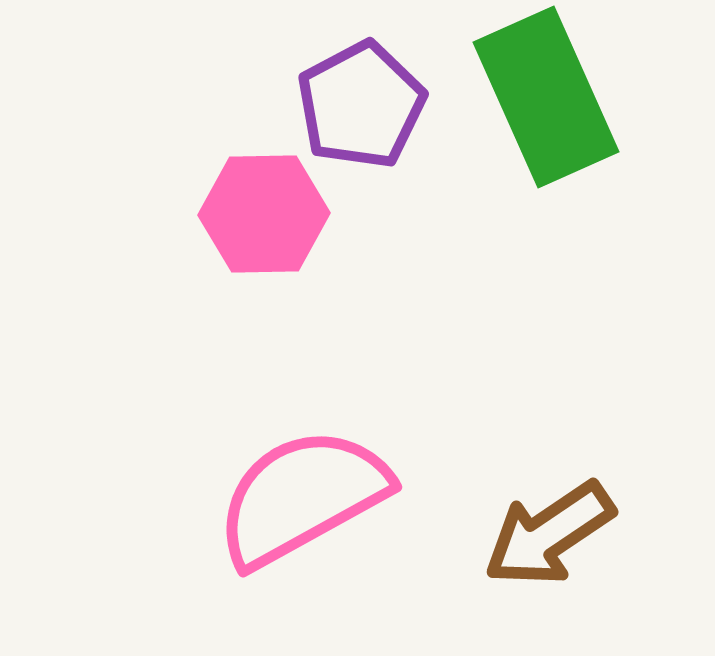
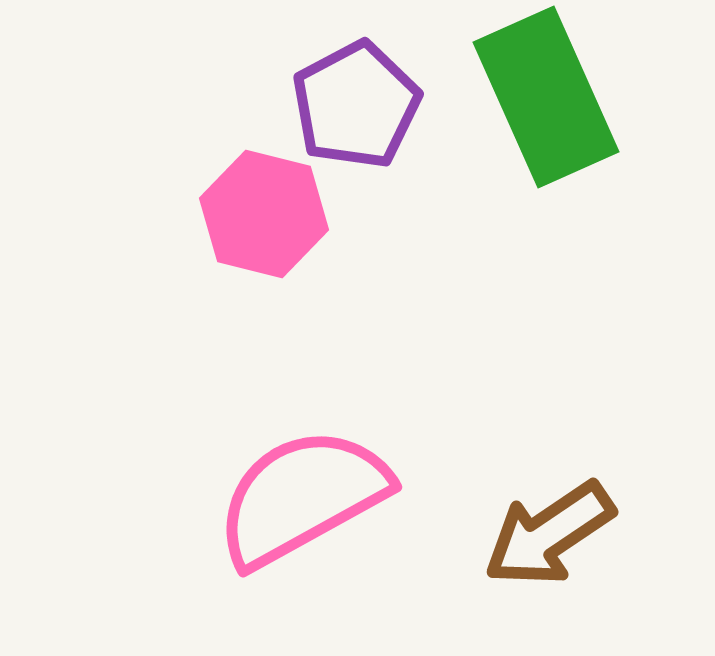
purple pentagon: moved 5 px left
pink hexagon: rotated 15 degrees clockwise
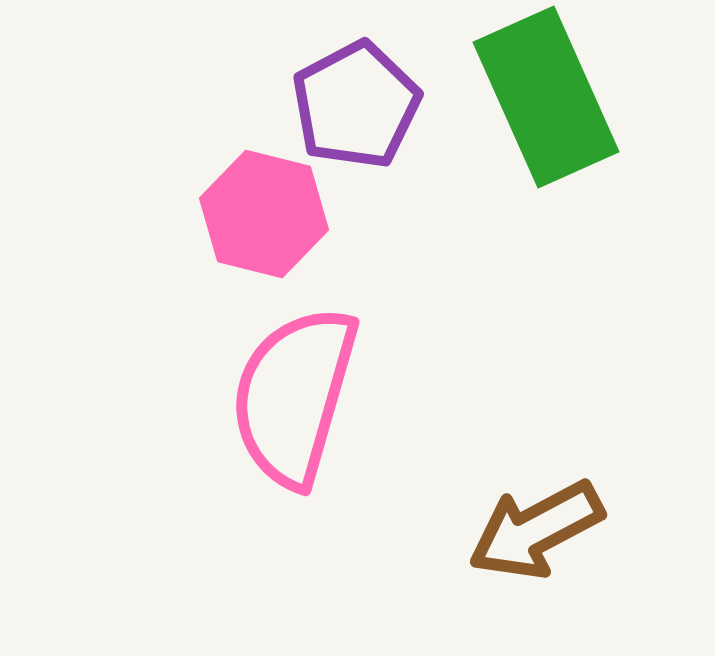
pink semicircle: moved 8 px left, 101 px up; rotated 45 degrees counterclockwise
brown arrow: moved 13 px left, 4 px up; rotated 6 degrees clockwise
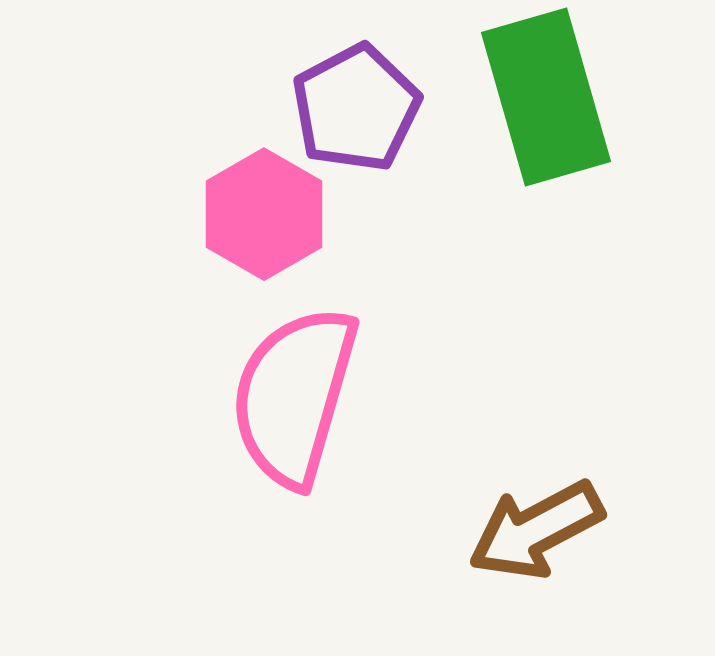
green rectangle: rotated 8 degrees clockwise
purple pentagon: moved 3 px down
pink hexagon: rotated 16 degrees clockwise
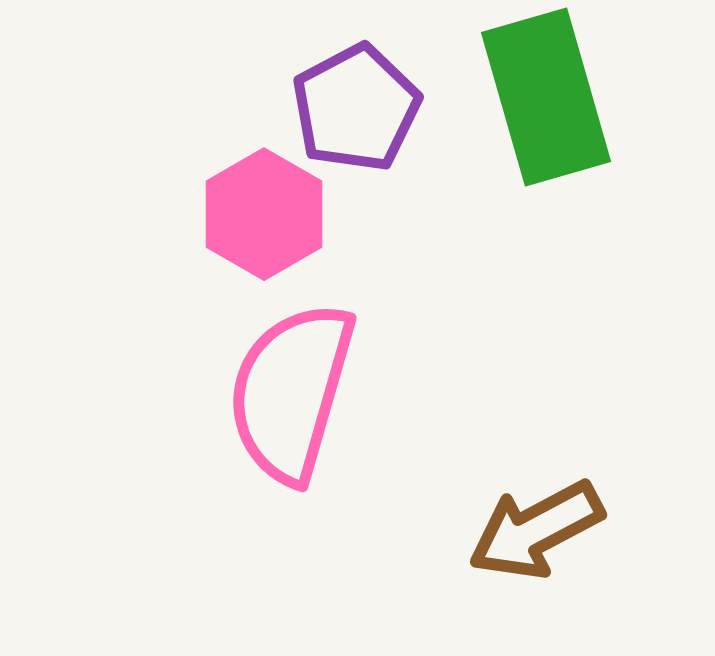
pink semicircle: moved 3 px left, 4 px up
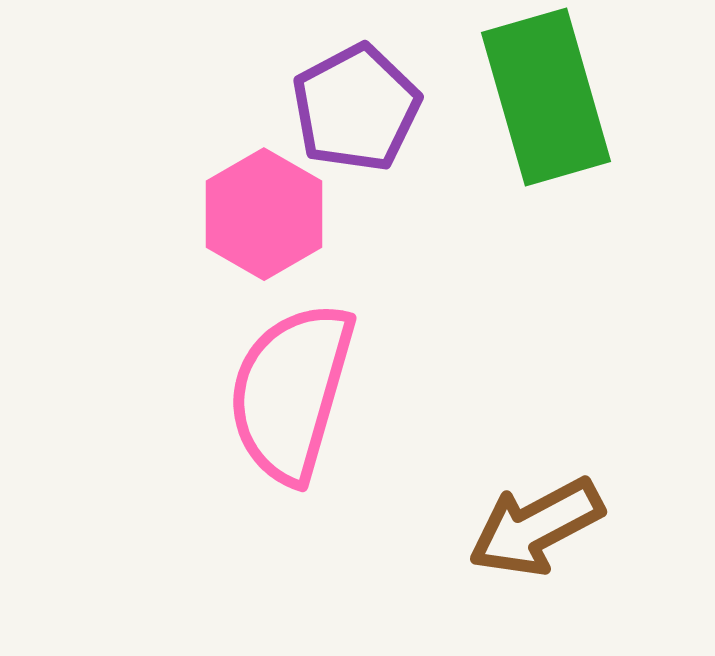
brown arrow: moved 3 px up
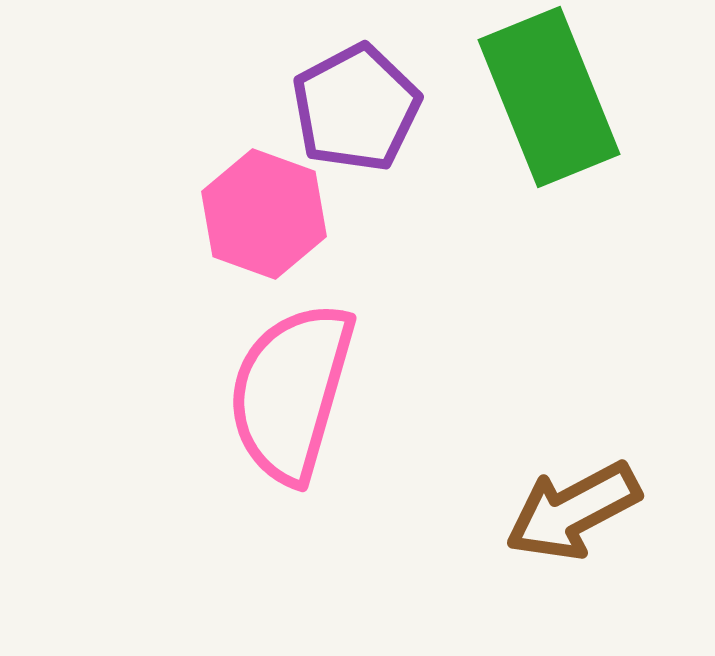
green rectangle: moved 3 px right; rotated 6 degrees counterclockwise
pink hexagon: rotated 10 degrees counterclockwise
brown arrow: moved 37 px right, 16 px up
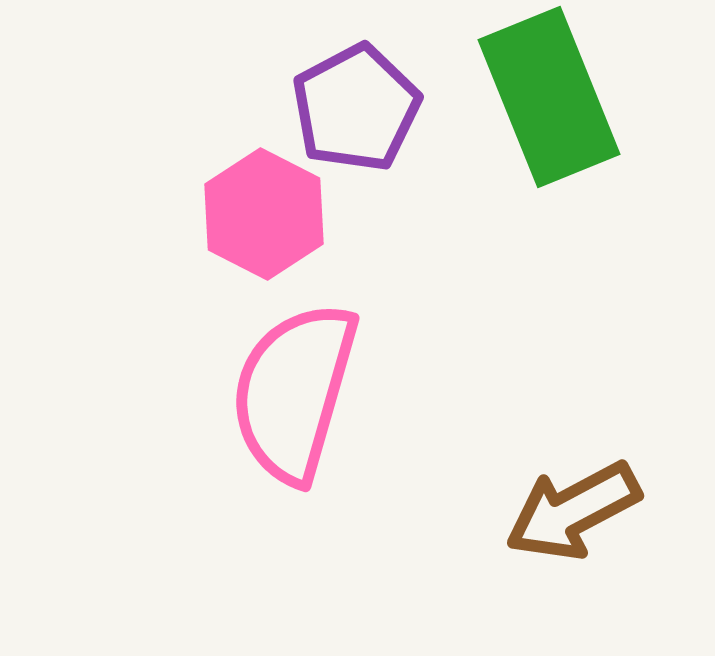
pink hexagon: rotated 7 degrees clockwise
pink semicircle: moved 3 px right
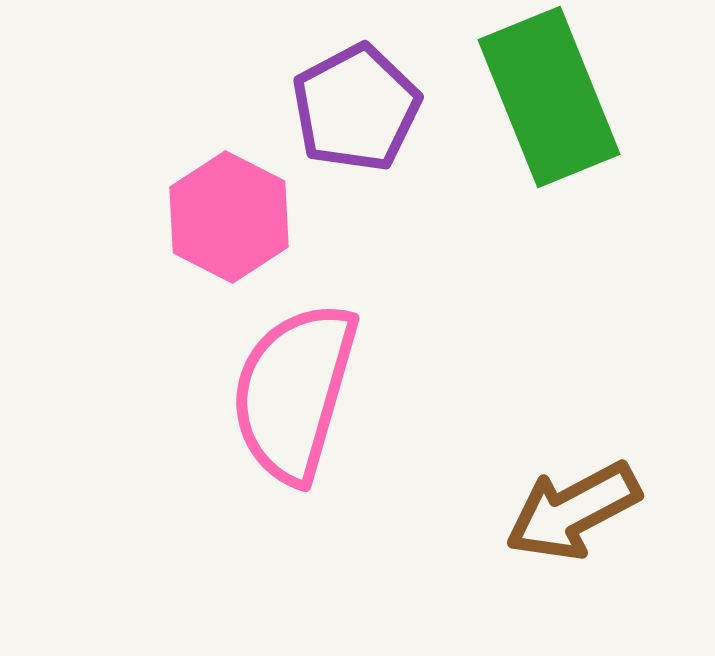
pink hexagon: moved 35 px left, 3 px down
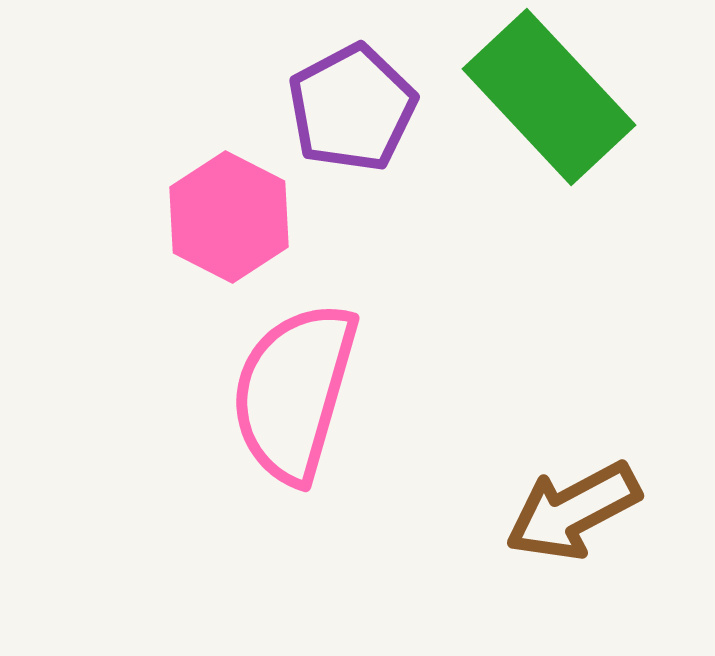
green rectangle: rotated 21 degrees counterclockwise
purple pentagon: moved 4 px left
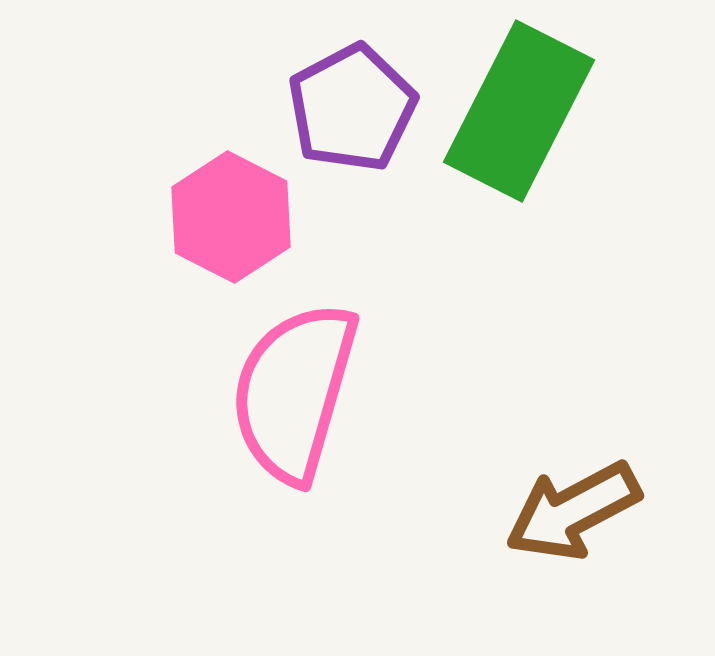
green rectangle: moved 30 px left, 14 px down; rotated 70 degrees clockwise
pink hexagon: moved 2 px right
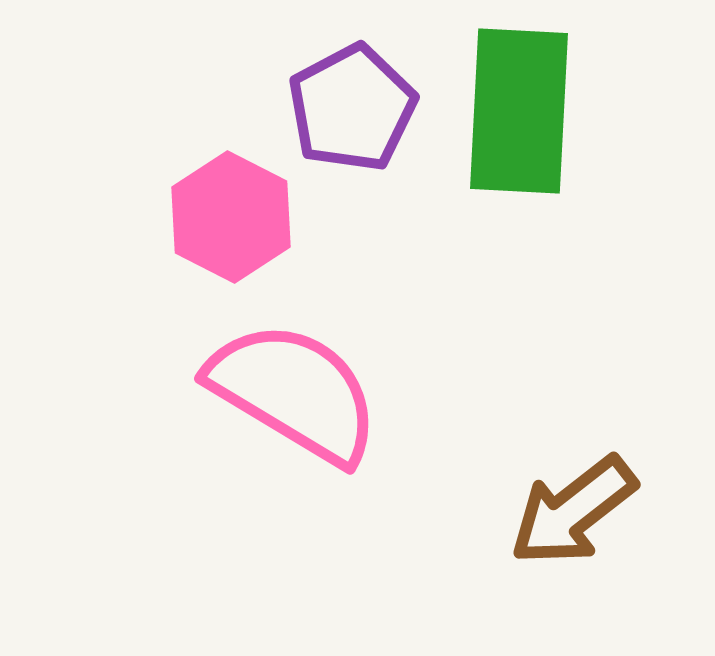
green rectangle: rotated 24 degrees counterclockwise
pink semicircle: rotated 105 degrees clockwise
brown arrow: rotated 10 degrees counterclockwise
